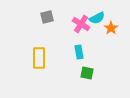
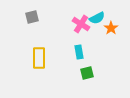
gray square: moved 15 px left
green square: rotated 24 degrees counterclockwise
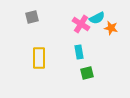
orange star: rotated 24 degrees counterclockwise
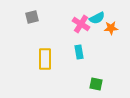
orange star: rotated 16 degrees counterclockwise
yellow rectangle: moved 6 px right, 1 px down
green square: moved 9 px right, 11 px down; rotated 24 degrees clockwise
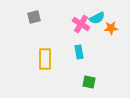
gray square: moved 2 px right
green square: moved 7 px left, 2 px up
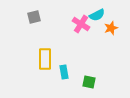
cyan semicircle: moved 3 px up
orange star: rotated 16 degrees counterclockwise
cyan rectangle: moved 15 px left, 20 px down
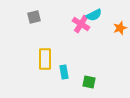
cyan semicircle: moved 3 px left
orange star: moved 9 px right
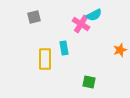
orange star: moved 22 px down
cyan rectangle: moved 24 px up
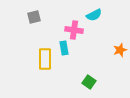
pink cross: moved 7 px left, 6 px down; rotated 24 degrees counterclockwise
green square: rotated 24 degrees clockwise
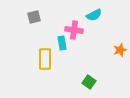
cyan rectangle: moved 2 px left, 5 px up
